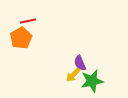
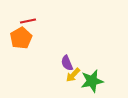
purple semicircle: moved 13 px left
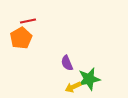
yellow arrow: moved 12 px down; rotated 21 degrees clockwise
green star: moved 3 px left, 2 px up
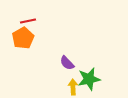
orange pentagon: moved 2 px right
purple semicircle: rotated 21 degrees counterclockwise
yellow arrow: rotated 112 degrees clockwise
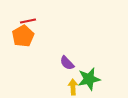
orange pentagon: moved 2 px up
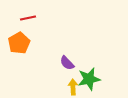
red line: moved 3 px up
orange pentagon: moved 4 px left, 7 px down
